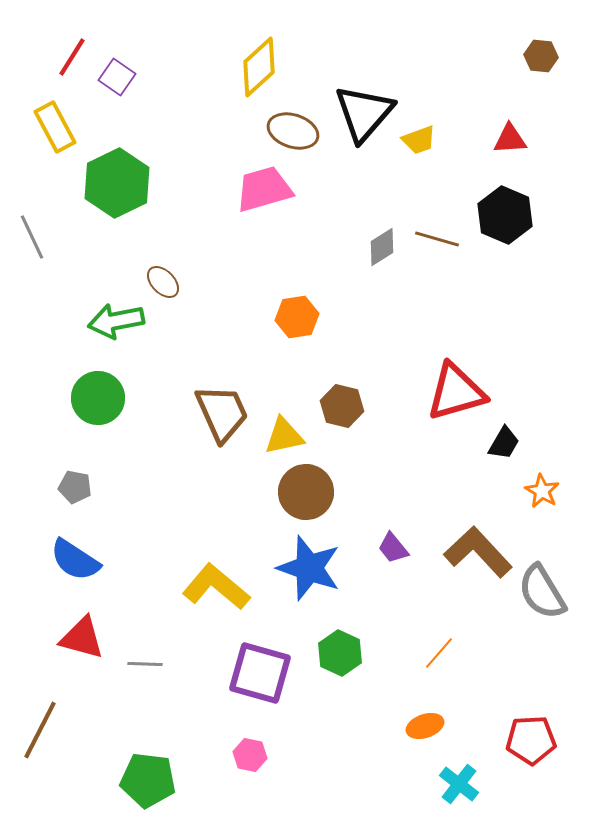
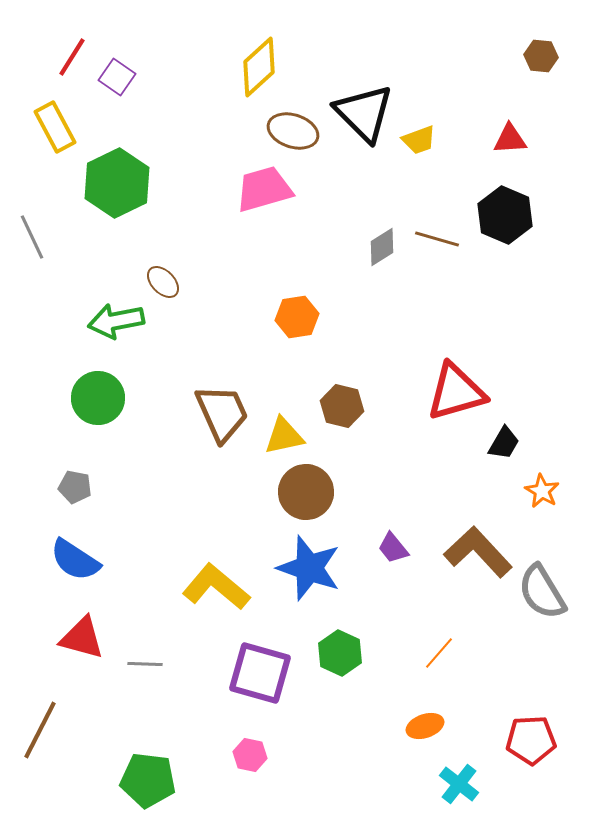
black triangle at (364, 113): rotated 26 degrees counterclockwise
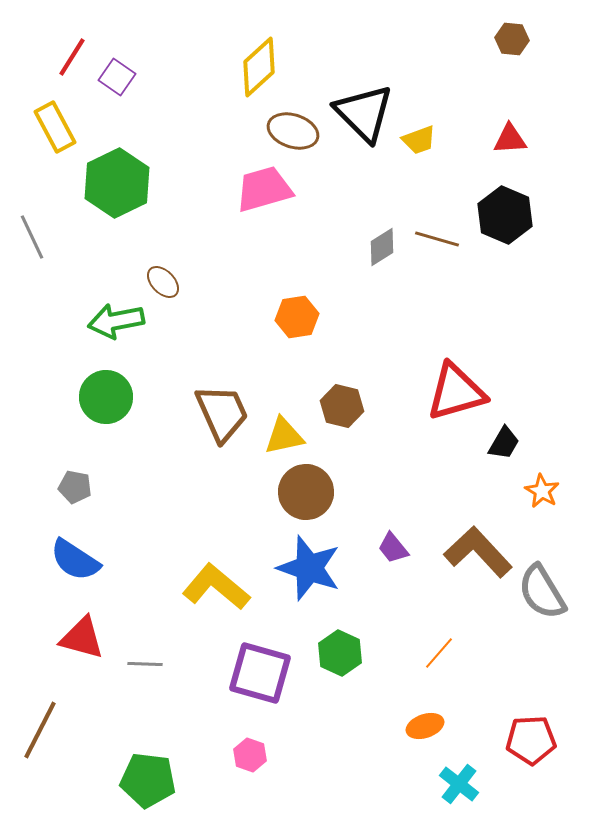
brown hexagon at (541, 56): moved 29 px left, 17 px up
green circle at (98, 398): moved 8 px right, 1 px up
pink hexagon at (250, 755): rotated 8 degrees clockwise
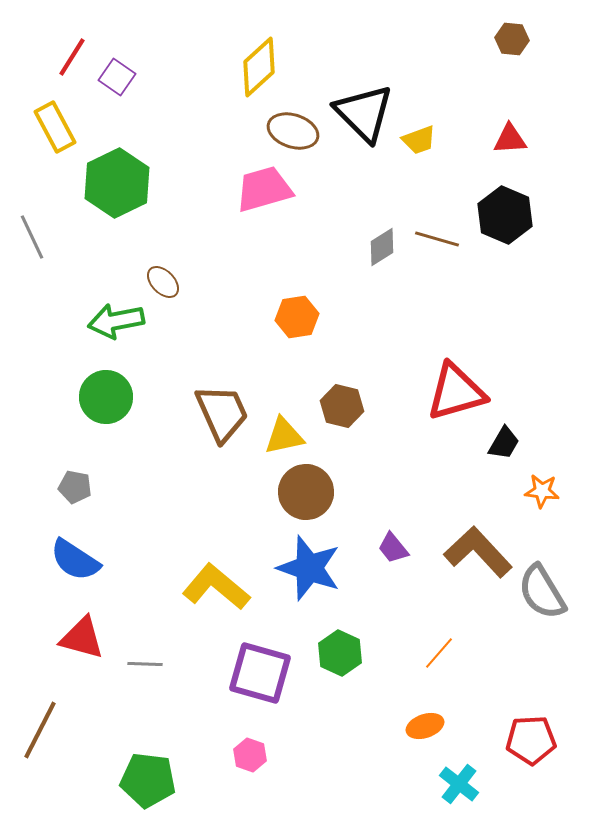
orange star at (542, 491): rotated 24 degrees counterclockwise
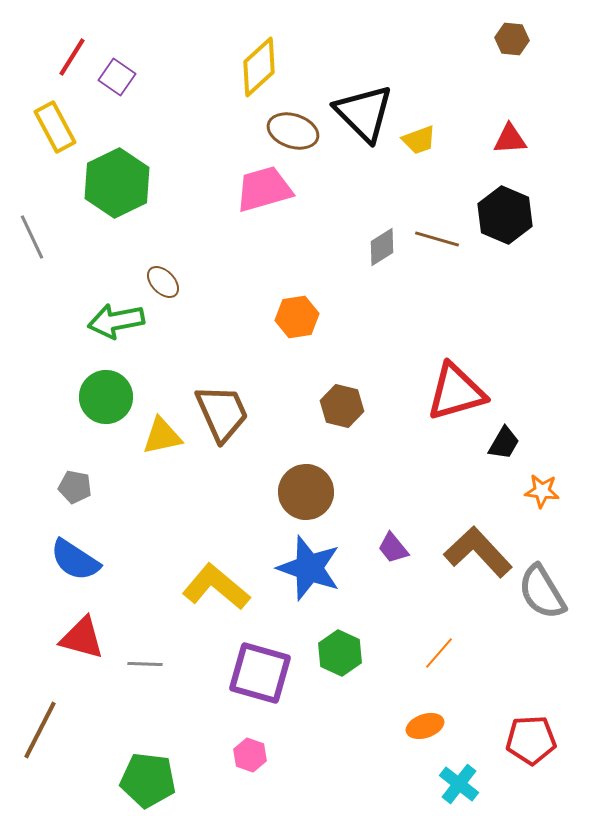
yellow triangle at (284, 436): moved 122 px left
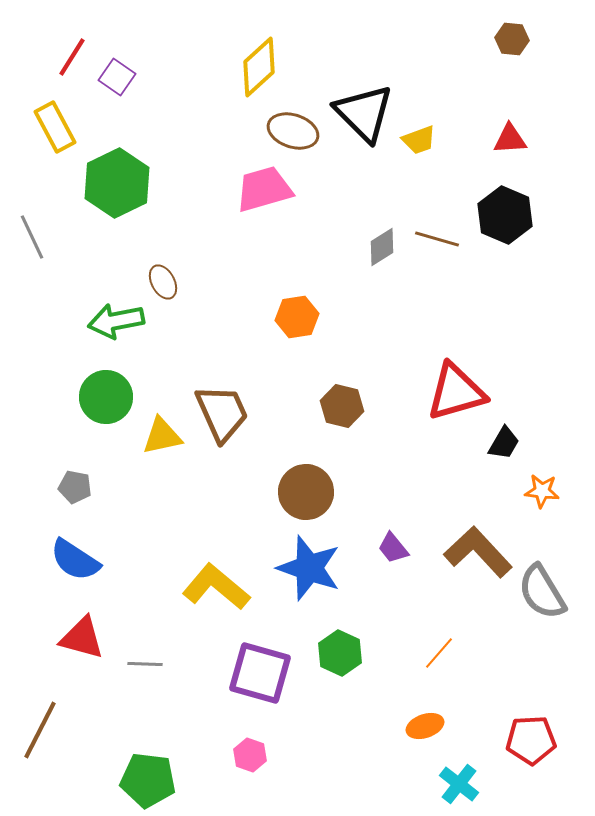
brown ellipse at (163, 282): rotated 16 degrees clockwise
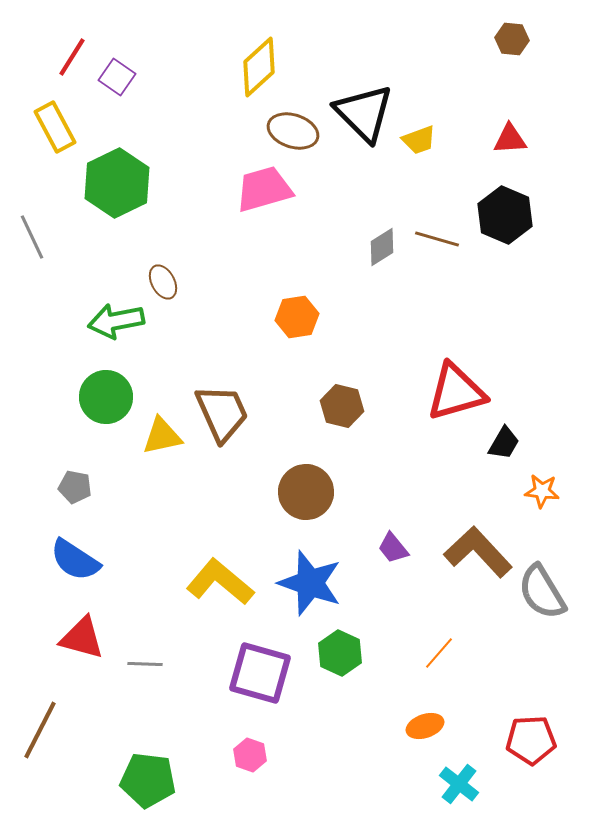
blue star at (309, 568): moved 1 px right, 15 px down
yellow L-shape at (216, 587): moved 4 px right, 5 px up
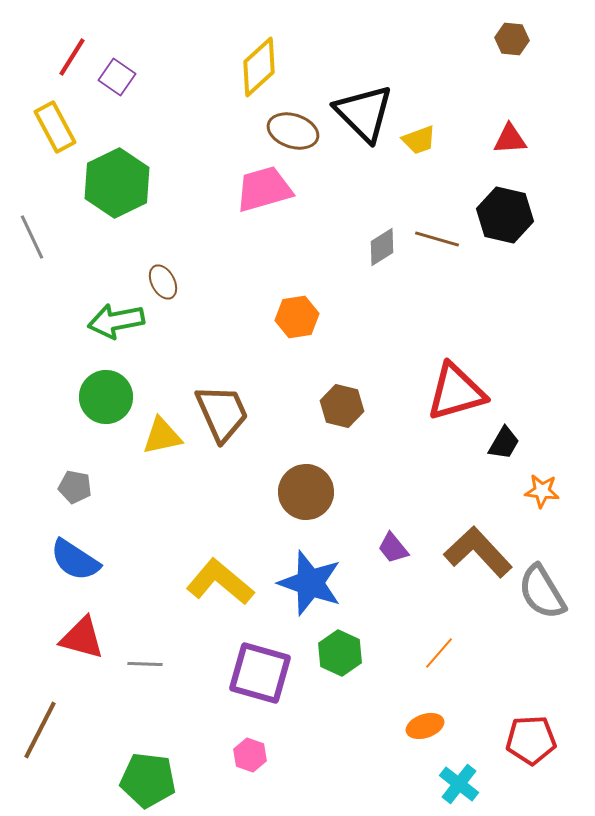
black hexagon at (505, 215): rotated 10 degrees counterclockwise
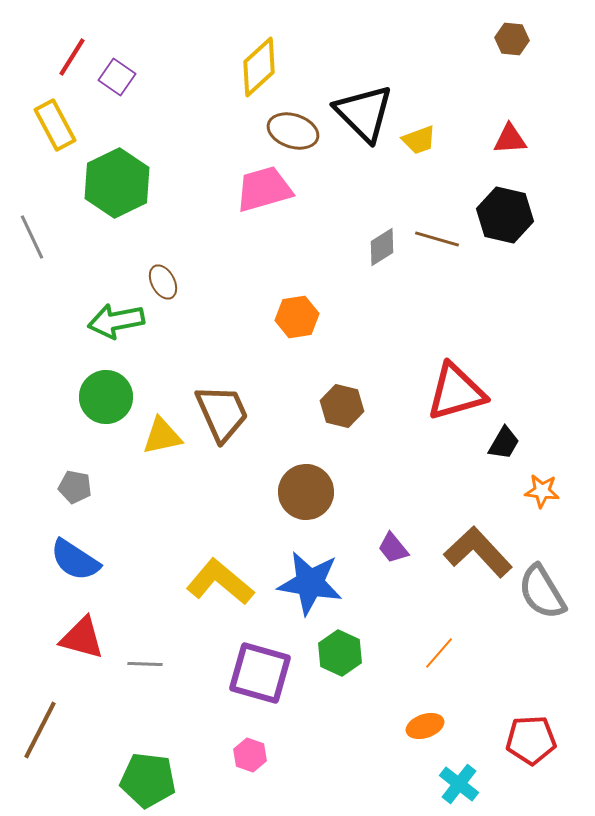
yellow rectangle at (55, 127): moved 2 px up
blue star at (310, 583): rotated 10 degrees counterclockwise
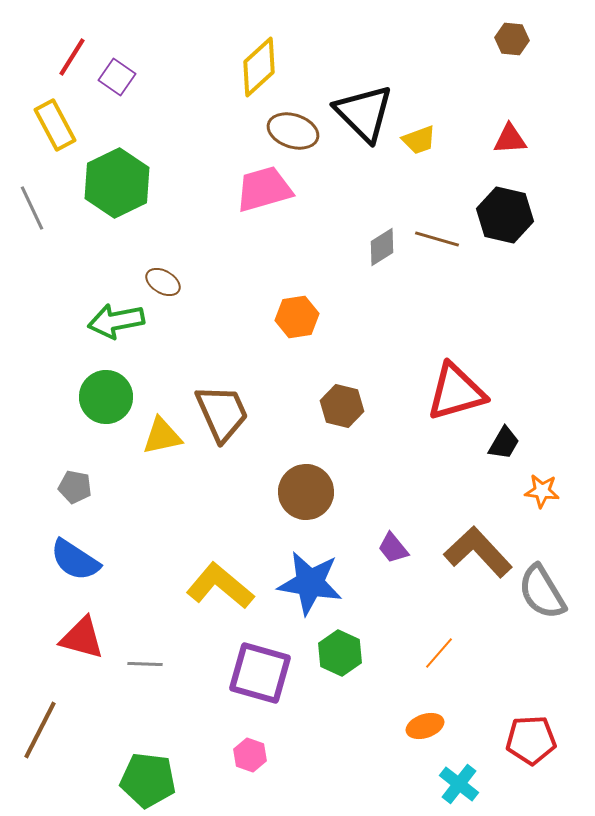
gray line at (32, 237): moved 29 px up
brown ellipse at (163, 282): rotated 32 degrees counterclockwise
yellow L-shape at (220, 582): moved 4 px down
